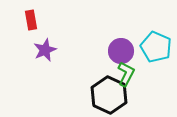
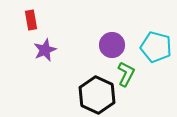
cyan pentagon: rotated 8 degrees counterclockwise
purple circle: moved 9 px left, 6 px up
black hexagon: moved 12 px left
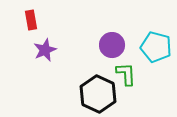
green L-shape: rotated 30 degrees counterclockwise
black hexagon: moved 1 px right, 1 px up
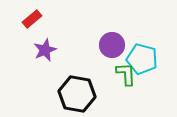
red rectangle: moved 1 px right, 1 px up; rotated 60 degrees clockwise
cyan pentagon: moved 14 px left, 12 px down
black hexagon: moved 21 px left; rotated 15 degrees counterclockwise
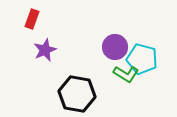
red rectangle: rotated 30 degrees counterclockwise
purple circle: moved 3 px right, 2 px down
green L-shape: rotated 125 degrees clockwise
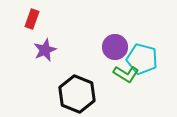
black hexagon: rotated 12 degrees clockwise
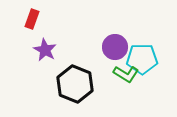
purple star: rotated 20 degrees counterclockwise
cyan pentagon: rotated 16 degrees counterclockwise
black hexagon: moved 2 px left, 10 px up
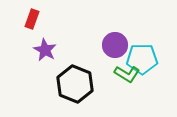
purple circle: moved 2 px up
green L-shape: moved 1 px right
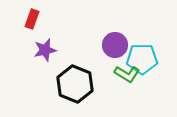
purple star: rotated 30 degrees clockwise
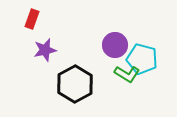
cyan pentagon: rotated 16 degrees clockwise
black hexagon: rotated 9 degrees clockwise
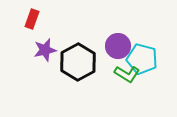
purple circle: moved 3 px right, 1 px down
black hexagon: moved 3 px right, 22 px up
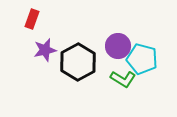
green L-shape: moved 4 px left, 5 px down
